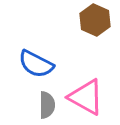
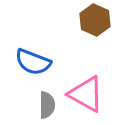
blue semicircle: moved 3 px left, 2 px up; rotated 6 degrees counterclockwise
pink triangle: moved 3 px up
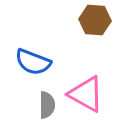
brown hexagon: rotated 20 degrees counterclockwise
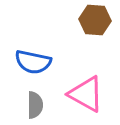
blue semicircle: rotated 9 degrees counterclockwise
gray semicircle: moved 12 px left
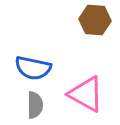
blue semicircle: moved 6 px down
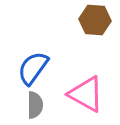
blue semicircle: rotated 114 degrees clockwise
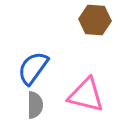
pink triangle: moved 1 px down; rotated 15 degrees counterclockwise
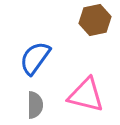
brown hexagon: rotated 16 degrees counterclockwise
blue semicircle: moved 2 px right, 10 px up
